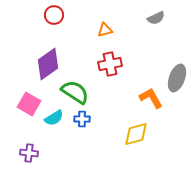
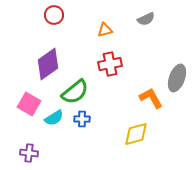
gray semicircle: moved 10 px left, 1 px down
green semicircle: rotated 108 degrees clockwise
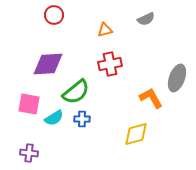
purple diamond: rotated 32 degrees clockwise
green semicircle: moved 1 px right
pink square: rotated 20 degrees counterclockwise
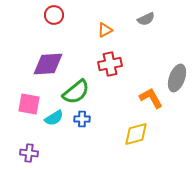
orange triangle: rotated 14 degrees counterclockwise
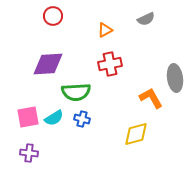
red circle: moved 1 px left, 1 px down
gray ellipse: moved 2 px left; rotated 28 degrees counterclockwise
green semicircle: rotated 36 degrees clockwise
pink square: moved 1 px left, 13 px down; rotated 20 degrees counterclockwise
blue cross: rotated 14 degrees clockwise
